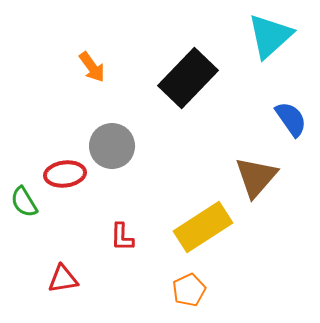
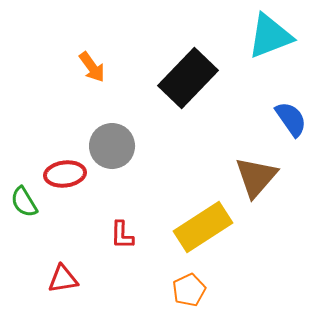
cyan triangle: rotated 21 degrees clockwise
red L-shape: moved 2 px up
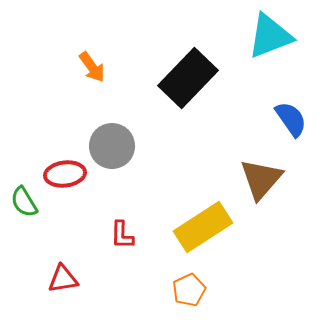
brown triangle: moved 5 px right, 2 px down
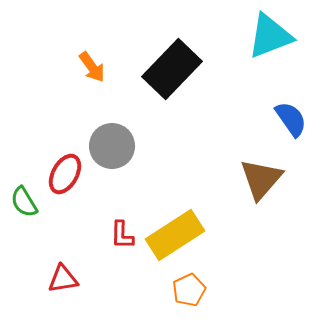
black rectangle: moved 16 px left, 9 px up
red ellipse: rotated 54 degrees counterclockwise
yellow rectangle: moved 28 px left, 8 px down
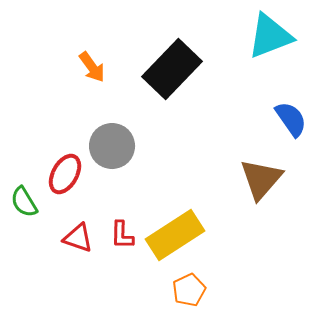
red triangle: moved 15 px right, 41 px up; rotated 28 degrees clockwise
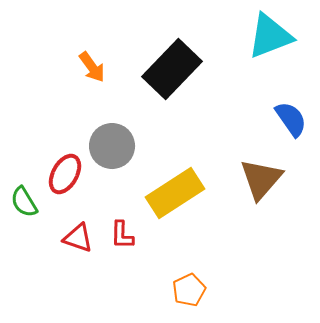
yellow rectangle: moved 42 px up
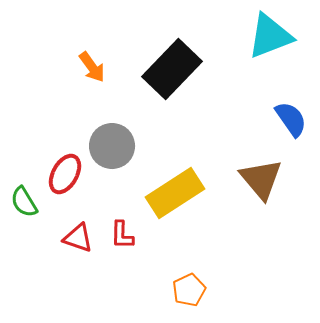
brown triangle: rotated 21 degrees counterclockwise
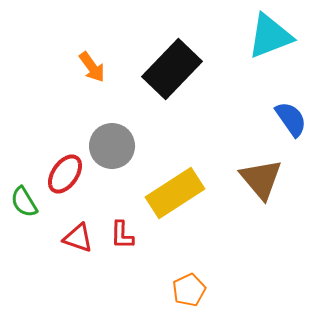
red ellipse: rotated 6 degrees clockwise
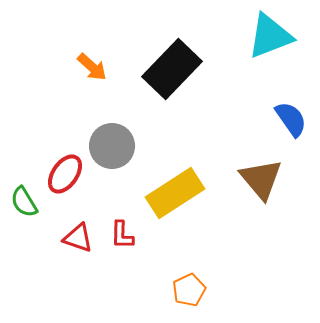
orange arrow: rotated 12 degrees counterclockwise
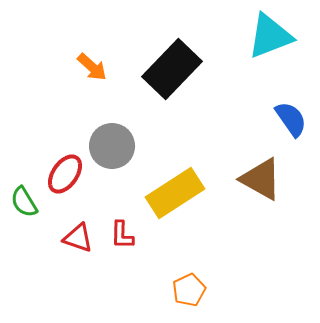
brown triangle: rotated 21 degrees counterclockwise
